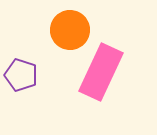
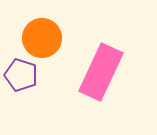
orange circle: moved 28 px left, 8 px down
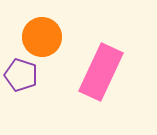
orange circle: moved 1 px up
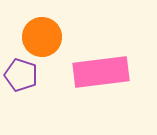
pink rectangle: rotated 58 degrees clockwise
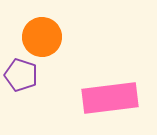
pink rectangle: moved 9 px right, 26 px down
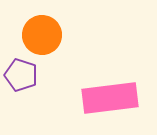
orange circle: moved 2 px up
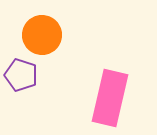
pink rectangle: rotated 70 degrees counterclockwise
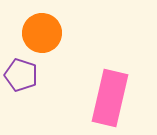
orange circle: moved 2 px up
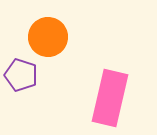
orange circle: moved 6 px right, 4 px down
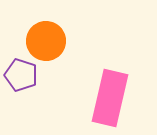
orange circle: moved 2 px left, 4 px down
